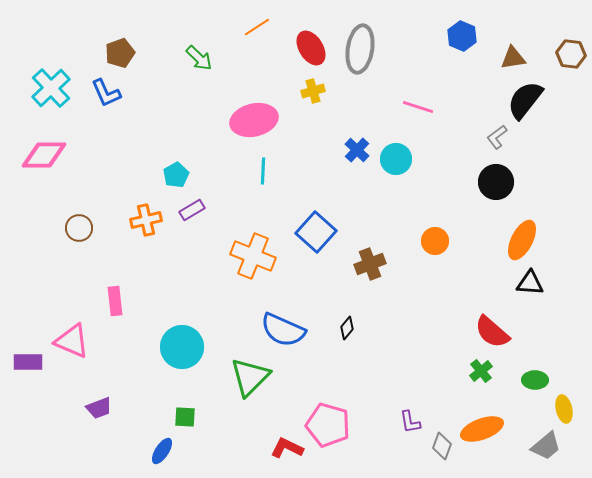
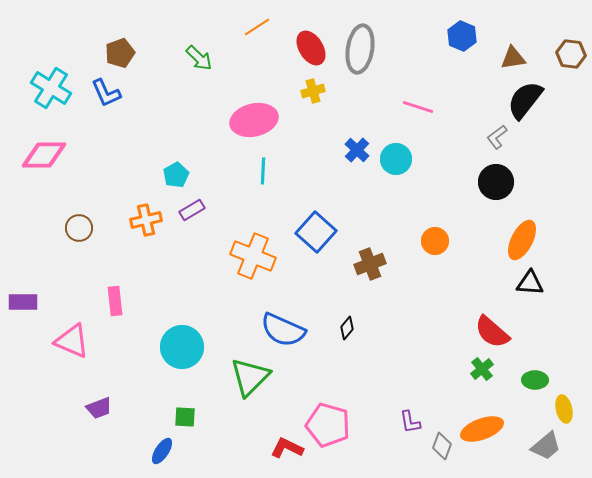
cyan cross at (51, 88): rotated 15 degrees counterclockwise
purple rectangle at (28, 362): moved 5 px left, 60 px up
green cross at (481, 371): moved 1 px right, 2 px up
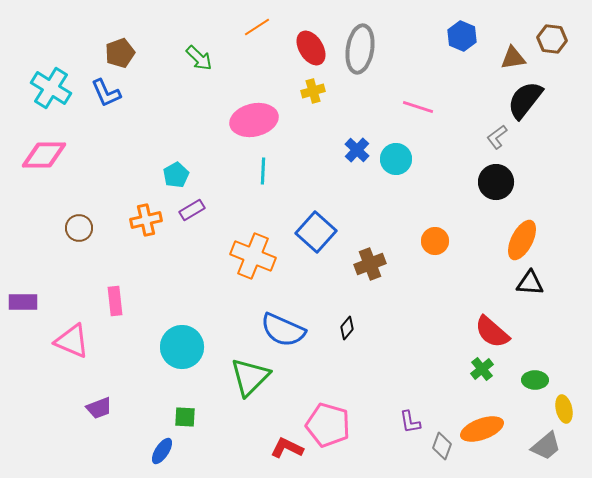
brown hexagon at (571, 54): moved 19 px left, 15 px up
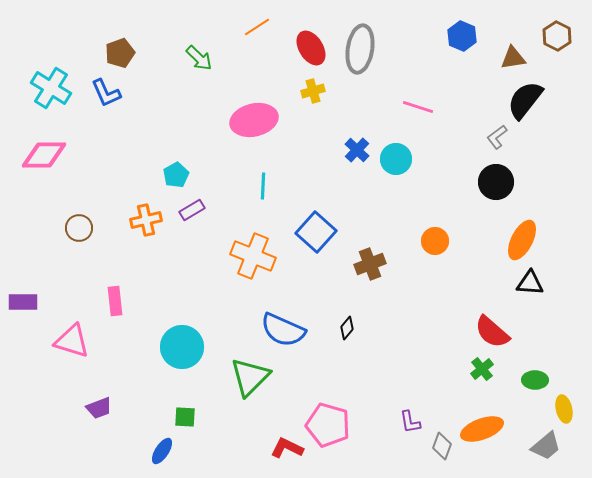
brown hexagon at (552, 39): moved 5 px right, 3 px up; rotated 20 degrees clockwise
cyan line at (263, 171): moved 15 px down
pink triangle at (72, 341): rotated 6 degrees counterclockwise
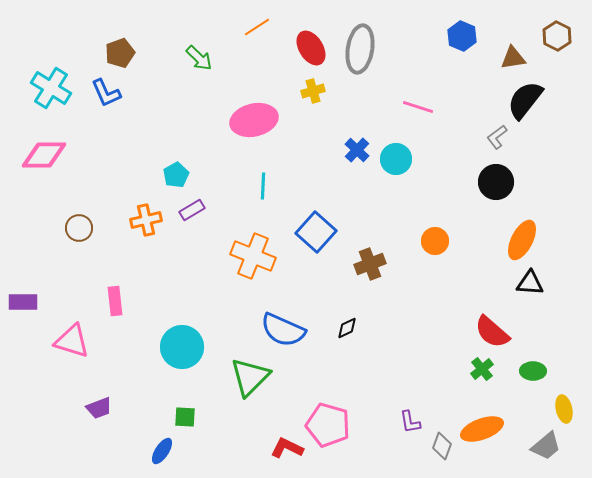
black diamond at (347, 328): rotated 25 degrees clockwise
green ellipse at (535, 380): moved 2 px left, 9 px up
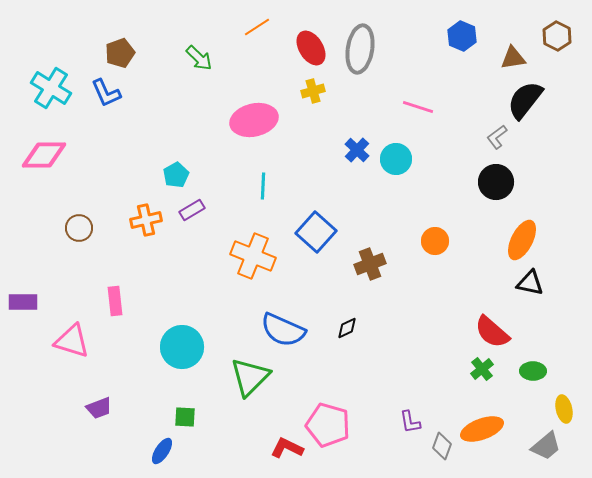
black triangle at (530, 283): rotated 8 degrees clockwise
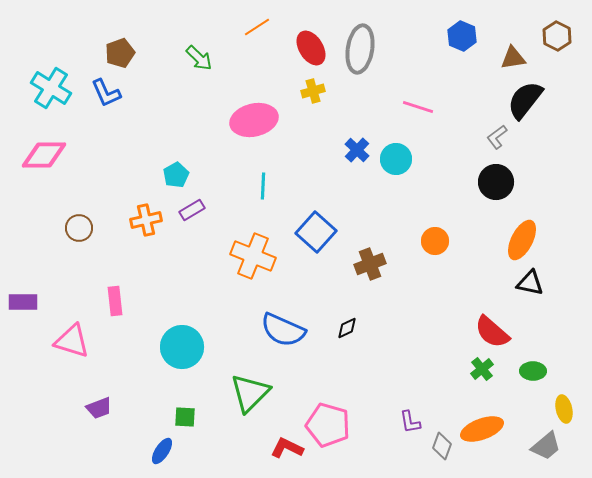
green triangle at (250, 377): moved 16 px down
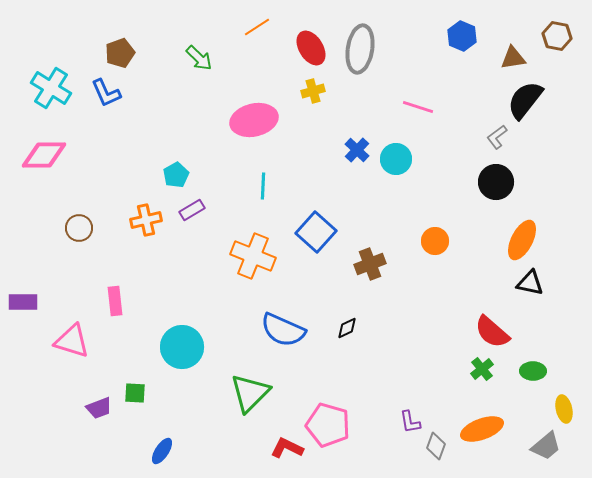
brown hexagon at (557, 36): rotated 16 degrees counterclockwise
green square at (185, 417): moved 50 px left, 24 px up
gray diamond at (442, 446): moved 6 px left
